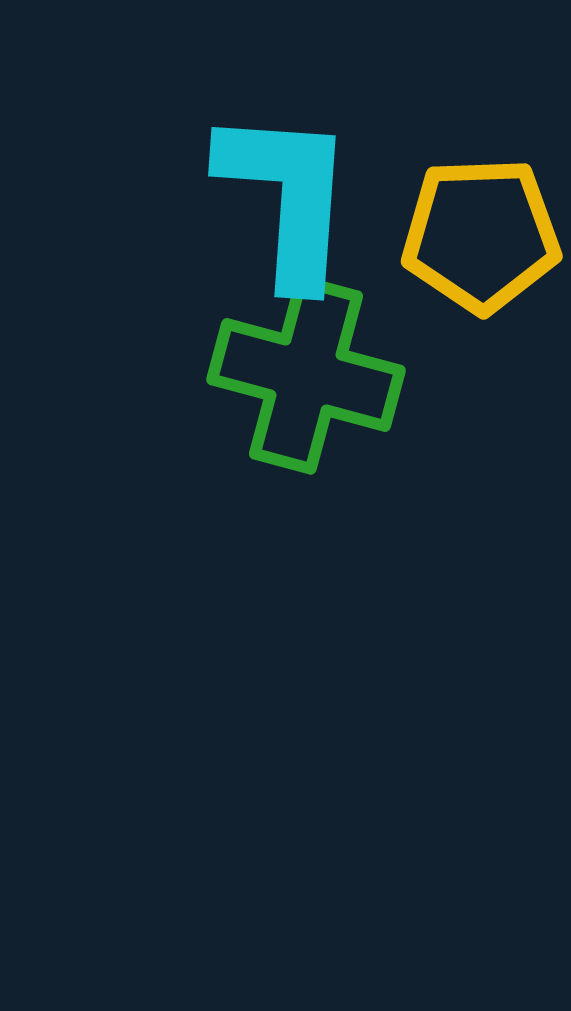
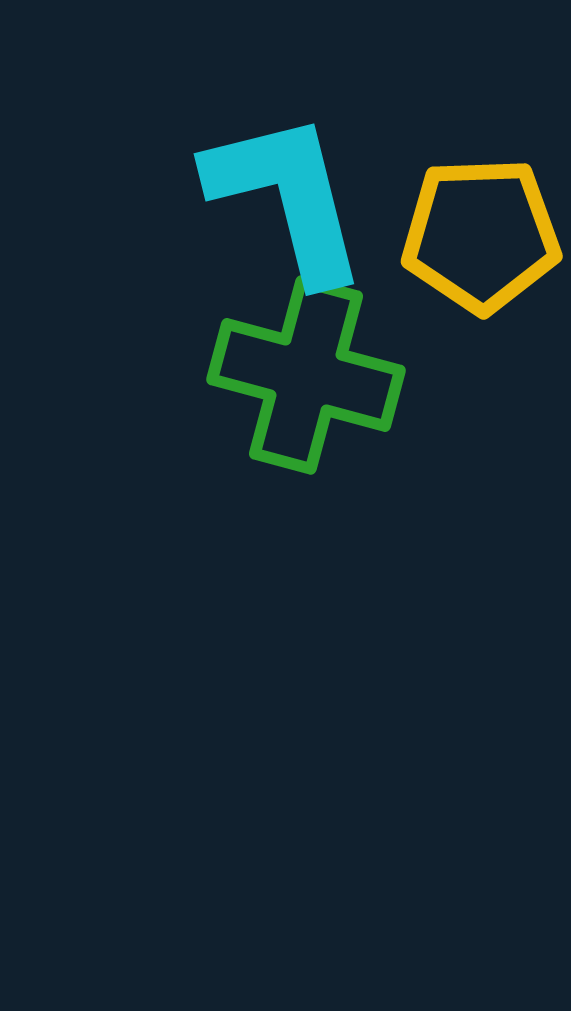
cyan L-shape: rotated 18 degrees counterclockwise
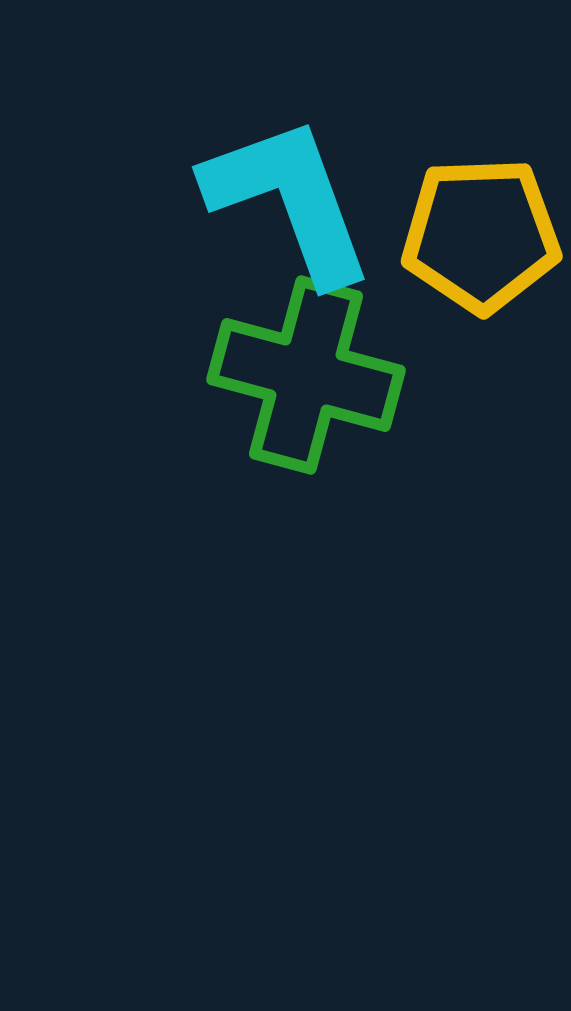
cyan L-shape: moved 2 px right, 3 px down; rotated 6 degrees counterclockwise
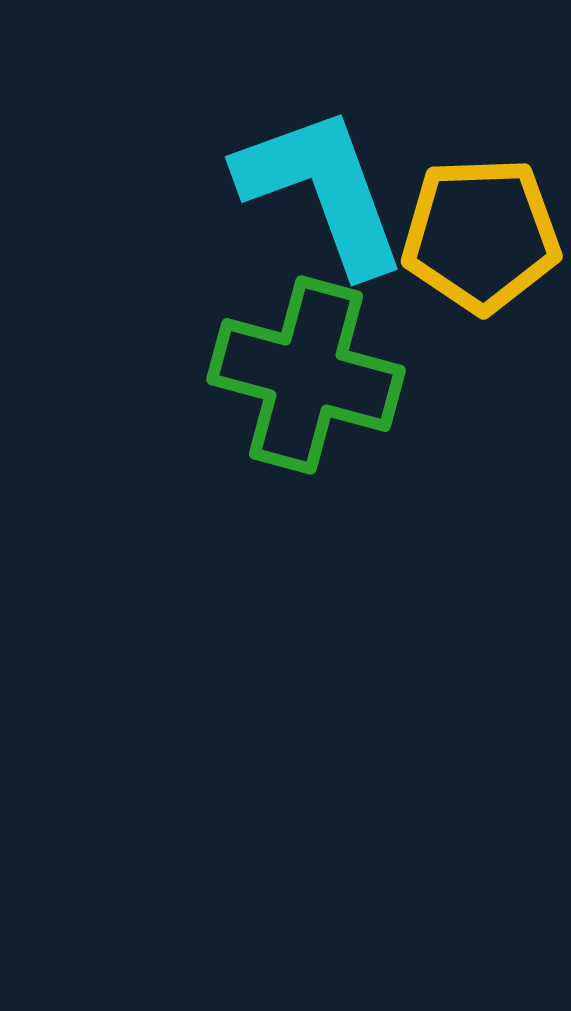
cyan L-shape: moved 33 px right, 10 px up
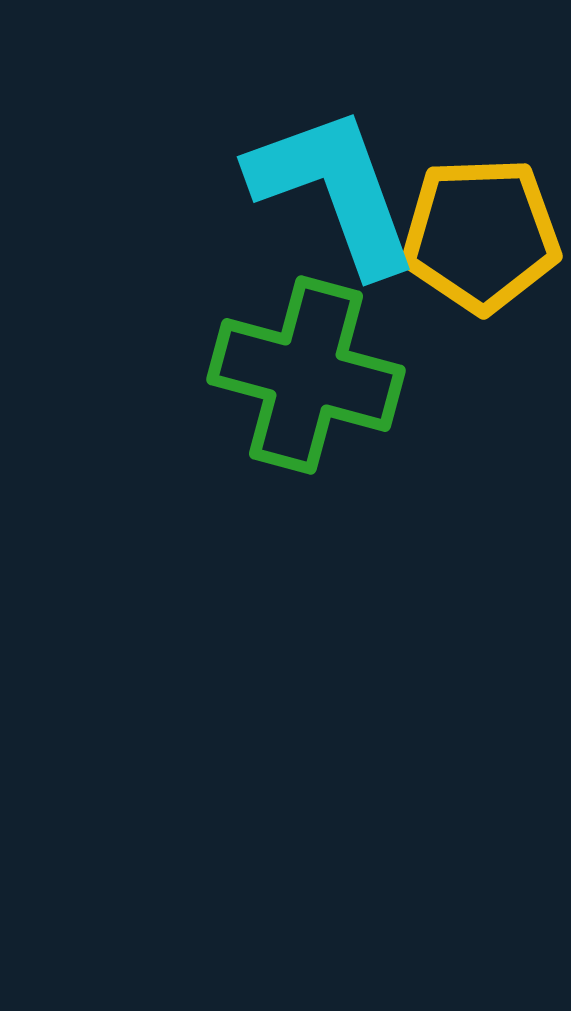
cyan L-shape: moved 12 px right
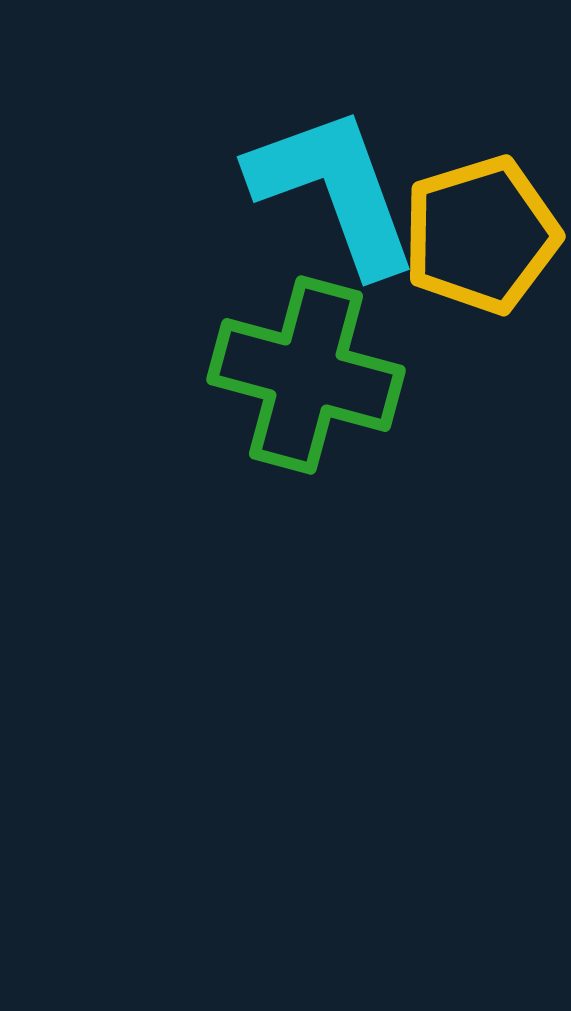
yellow pentagon: rotated 15 degrees counterclockwise
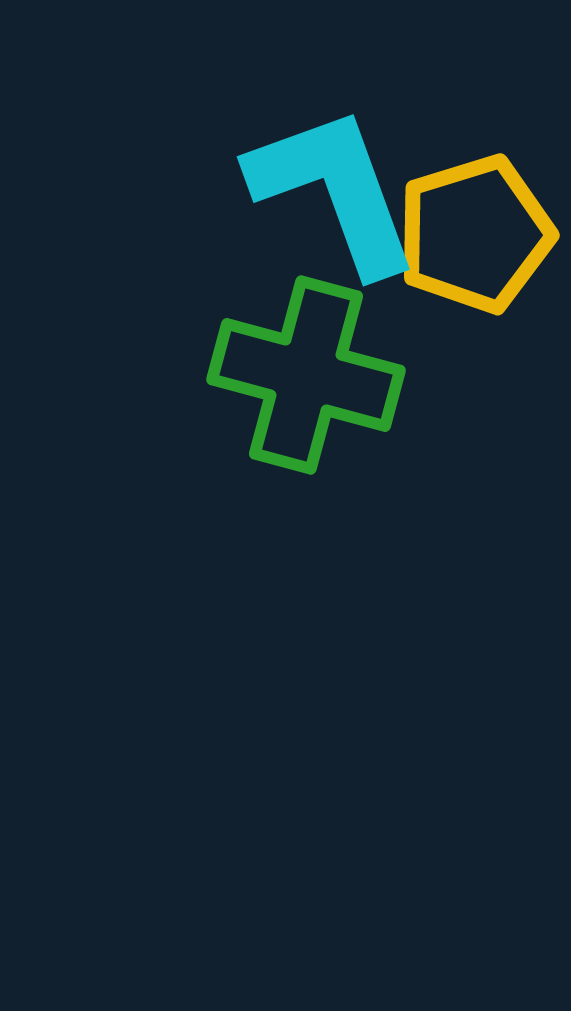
yellow pentagon: moved 6 px left, 1 px up
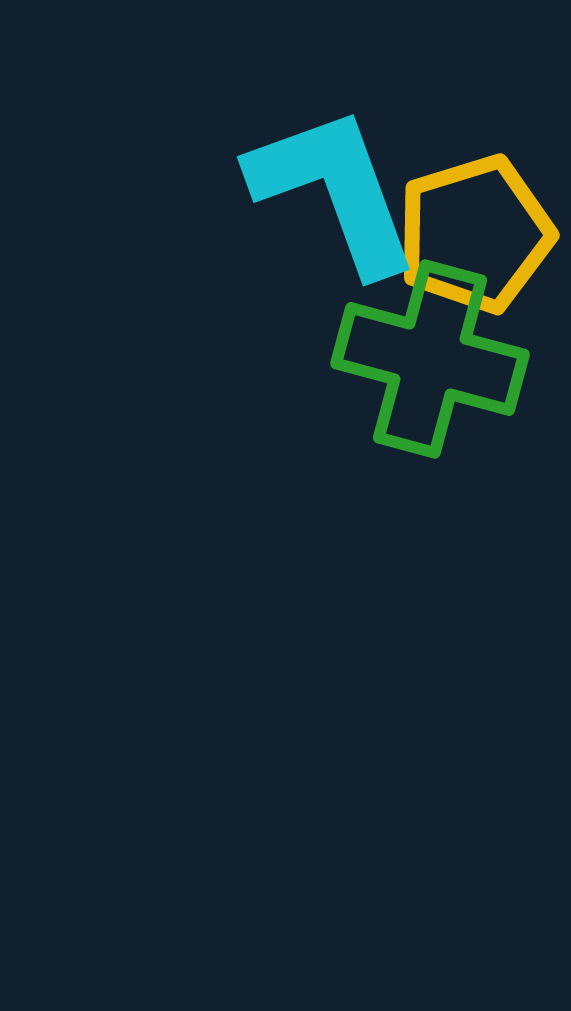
green cross: moved 124 px right, 16 px up
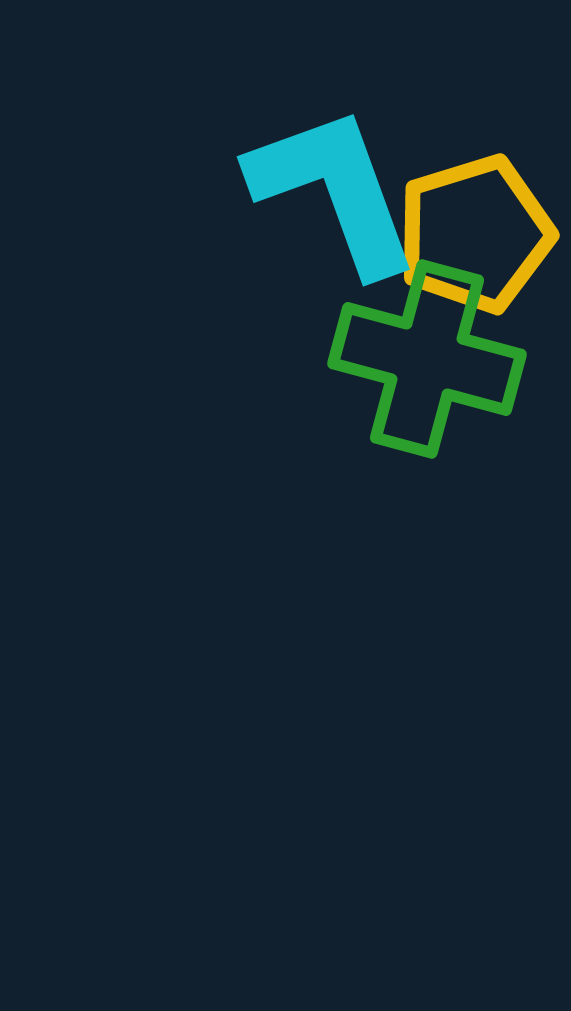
green cross: moved 3 px left
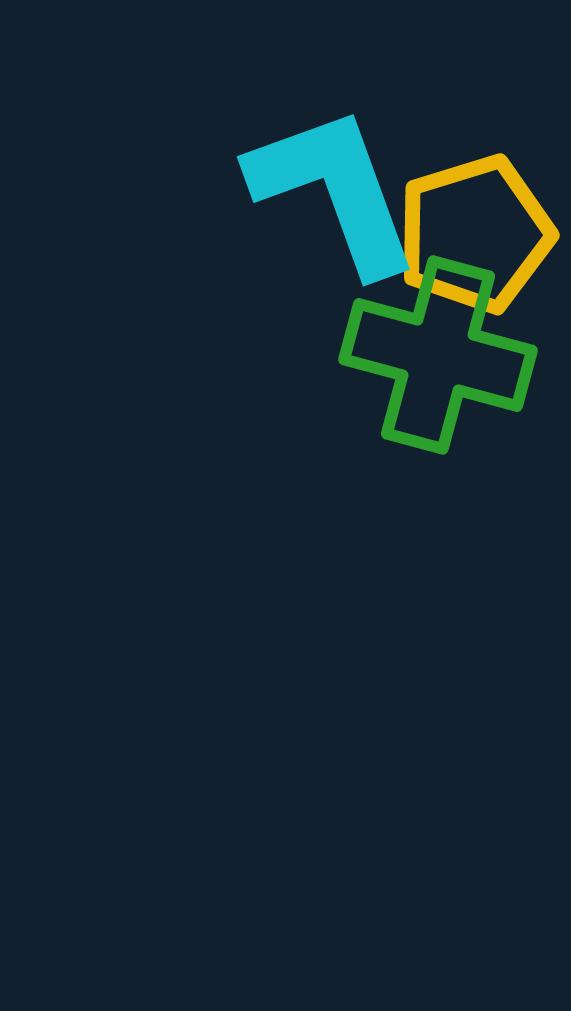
green cross: moved 11 px right, 4 px up
